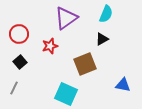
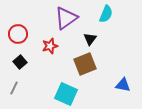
red circle: moved 1 px left
black triangle: moved 12 px left; rotated 24 degrees counterclockwise
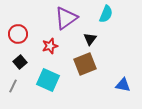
gray line: moved 1 px left, 2 px up
cyan square: moved 18 px left, 14 px up
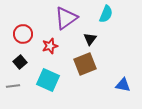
red circle: moved 5 px right
gray line: rotated 56 degrees clockwise
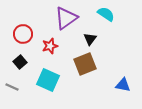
cyan semicircle: rotated 78 degrees counterclockwise
gray line: moved 1 px left, 1 px down; rotated 32 degrees clockwise
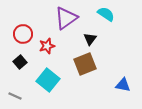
red star: moved 3 px left
cyan square: rotated 15 degrees clockwise
gray line: moved 3 px right, 9 px down
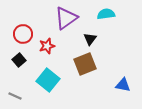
cyan semicircle: rotated 42 degrees counterclockwise
black square: moved 1 px left, 2 px up
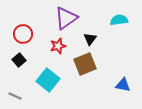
cyan semicircle: moved 13 px right, 6 px down
red star: moved 11 px right
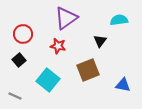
black triangle: moved 10 px right, 2 px down
red star: rotated 28 degrees clockwise
brown square: moved 3 px right, 6 px down
